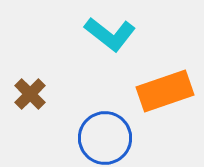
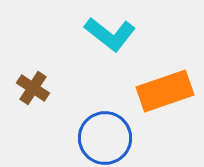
brown cross: moved 3 px right, 6 px up; rotated 12 degrees counterclockwise
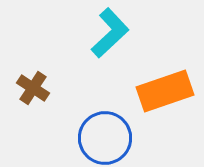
cyan L-shape: moved 1 px up; rotated 81 degrees counterclockwise
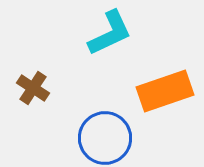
cyan L-shape: rotated 18 degrees clockwise
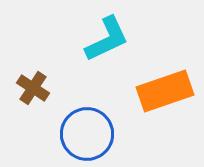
cyan L-shape: moved 3 px left, 6 px down
blue circle: moved 18 px left, 4 px up
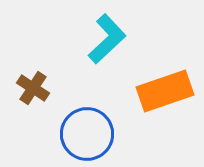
cyan L-shape: rotated 18 degrees counterclockwise
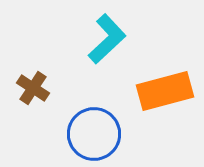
orange rectangle: rotated 4 degrees clockwise
blue circle: moved 7 px right
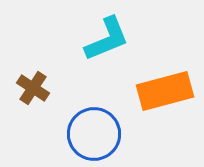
cyan L-shape: rotated 21 degrees clockwise
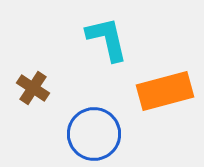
cyan L-shape: rotated 81 degrees counterclockwise
